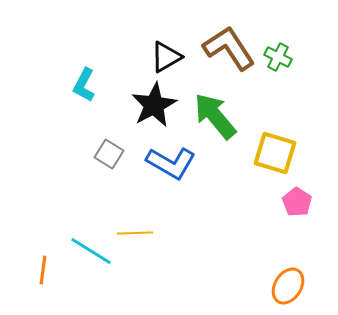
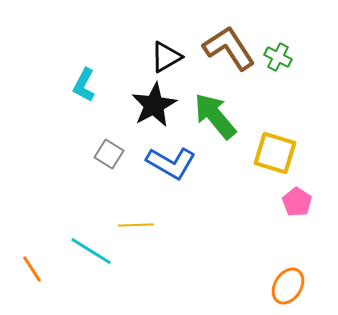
yellow line: moved 1 px right, 8 px up
orange line: moved 11 px left, 1 px up; rotated 40 degrees counterclockwise
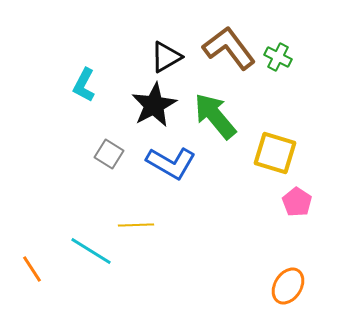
brown L-shape: rotated 4 degrees counterclockwise
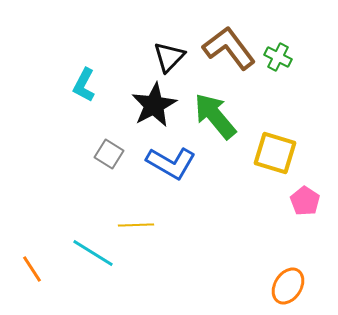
black triangle: moved 3 px right; rotated 16 degrees counterclockwise
pink pentagon: moved 8 px right, 1 px up
cyan line: moved 2 px right, 2 px down
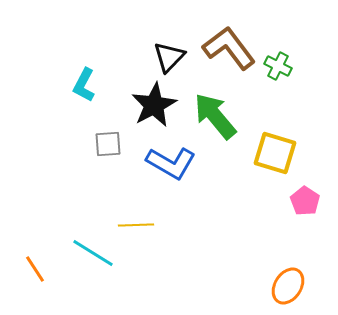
green cross: moved 9 px down
gray square: moved 1 px left, 10 px up; rotated 36 degrees counterclockwise
orange line: moved 3 px right
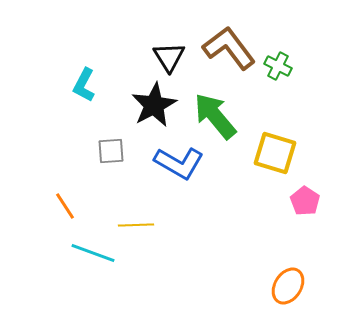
black triangle: rotated 16 degrees counterclockwise
gray square: moved 3 px right, 7 px down
blue L-shape: moved 8 px right
cyan line: rotated 12 degrees counterclockwise
orange line: moved 30 px right, 63 px up
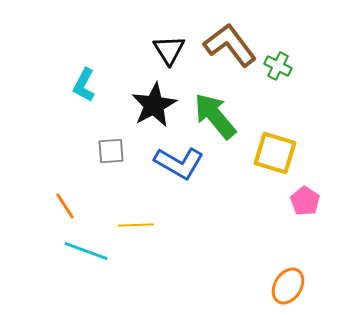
brown L-shape: moved 1 px right, 3 px up
black triangle: moved 7 px up
cyan line: moved 7 px left, 2 px up
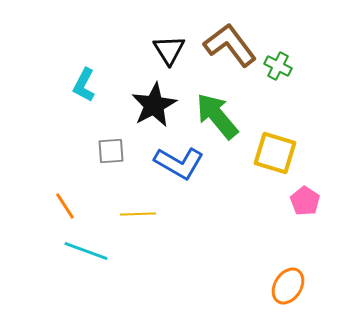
green arrow: moved 2 px right
yellow line: moved 2 px right, 11 px up
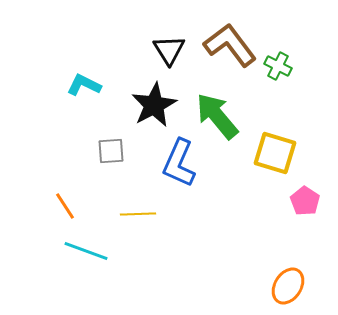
cyan L-shape: rotated 88 degrees clockwise
blue L-shape: rotated 84 degrees clockwise
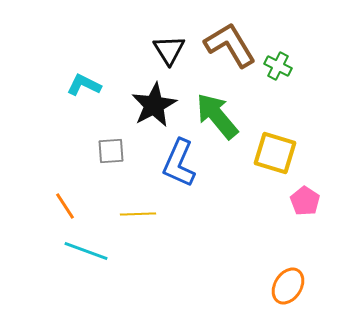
brown L-shape: rotated 6 degrees clockwise
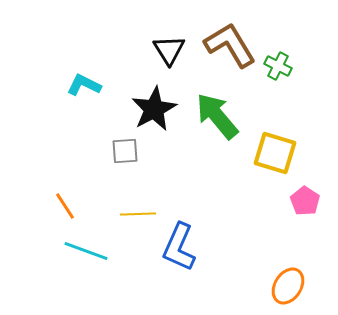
black star: moved 4 px down
gray square: moved 14 px right
blue L-shape: moved 84 px down
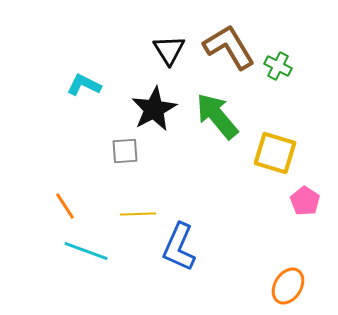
brown L-shape: moved 1 px left, 2 px down
